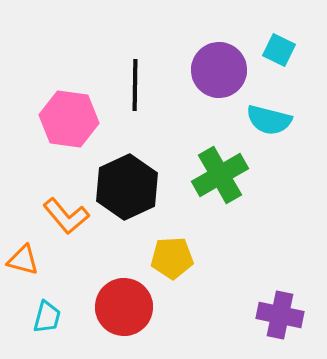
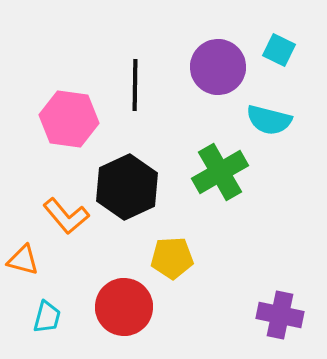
purple circle: moved 1 px left, 3 px up
green cross: moved 3 px up
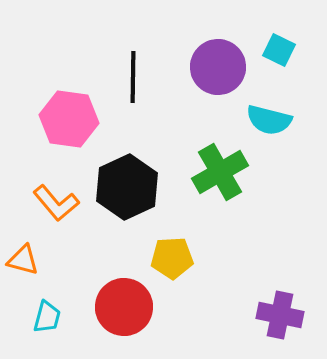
black line: moved 2 px left, 8 px up
orange L-shape: moved 10 px left, 13 px up
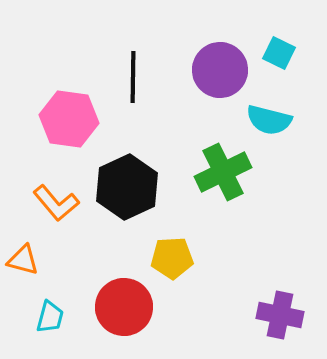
cyan square: moved 3 px down
purple circle: moved 2 px right, 3 px down
green cross: moved 3 px right; rotated 4 degrees clockwise
cyan trapezoid: moved 3 px right
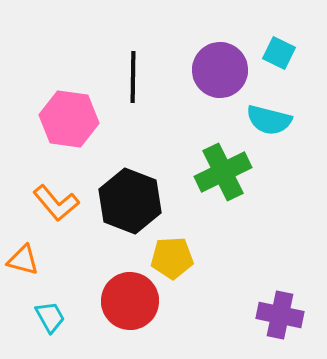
black hexagon: moved 3 px right, 14 px down; rotated 14 degrees counterclockwise
red circle: moved 6 px right, 6 px up
cyan trapezoid: rotated 44 degrees counterclockwise
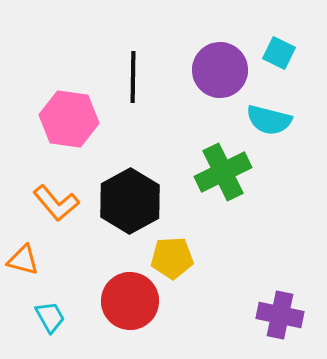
black hexagon: rotated 10 degrees clockwise
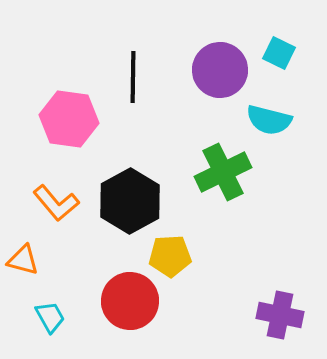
yellow pentagon: moved 2 px left, 2 px up
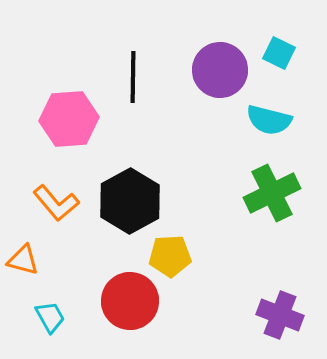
pink hexagon: rotated 12 degrees counterclockwise
green cross: moved 49 px right, 21 px down
purple cross: rotated 9 degrees clockwise
